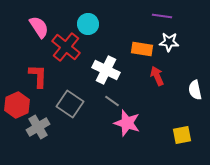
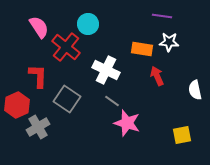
gray square: moved 3 px left, 5 px up
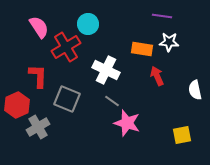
red cross: rotated 20 degrees clockwise
gray square: rotated 12 degrees counterclockwise
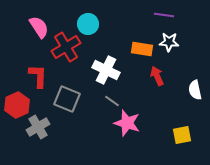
purple line: moved 2 px right, 1 px up
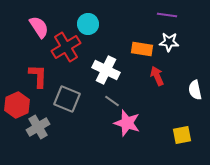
purple line: moved 3 px right
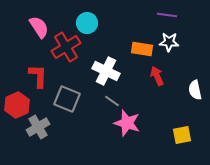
cyan circle: moved 1 px left, 1 px up
white cross: moved 1 px down
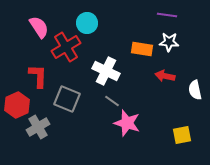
red arrow: moved 8 px right; rotated 54 degrees counterclockwise
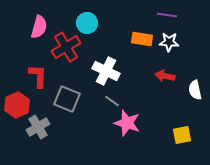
pink semicircle: rotated 50 degrees clockwise
orange rectangle: moved 10 px up
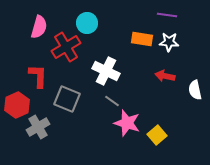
yellow square: moved 25 px left; rotated 30 degrees counterclockwise
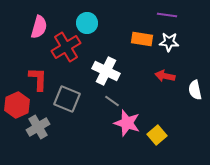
red L-shape: moved 3 px down
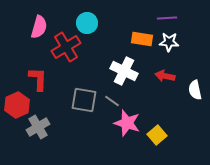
purple line: moved 3 px down; rotated 12 degrees counterclockwise
white cross: moved 18 px right
gray square: moved 17 px right, 1 px down; rotated 12 degrees counterclockwise
